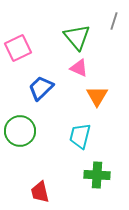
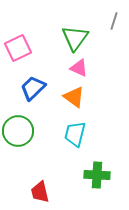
green triangle: moved 2 px left, 1 px down; rotated 16 degrees clockwise
blue trapezoid: moved 8 px left
orange triangle: moved 23 px left, 1 px down; rotated 25 degrees counterclockwise
green circle: moved 2 px left
cyan trapezoid: moved 5 px left, 2 px up
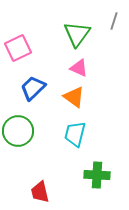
green triangle: moved 2 px right, 4 px up
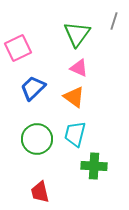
green circle: moved 19 px right, 8 px down
green cross: moved 3 px left, 9 px up
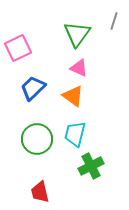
orange triangle: moved 1 px left, 1 px up
green cross: moved 3 px left; rotated 30 degrees counterclockwise
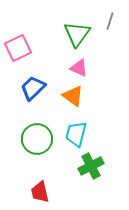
gray line: moved 4 px left
cyan trapezoid: moved 1 px right
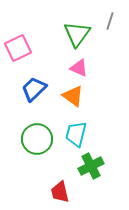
blue trapezoid: moved 1 px right, 1 px down
red trapezoid: moved 20 px right
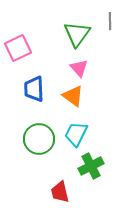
gray line: rotated 18 degrees counterclockwise
pink triangle: rotated 24 degrees clockwise
blue trapezoid: rotated 48 degrees counterclockwise
cyan trapezoid: rotated 12 degrees clockwise
green circle: moved 2 px right
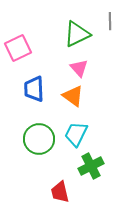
green triangle: rotated 28 degrees clockwise
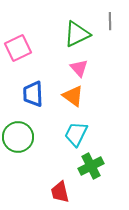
blue trapezoid: moved 1 px left, 5 px down
green circle: moved 21 px left, 2 px up
